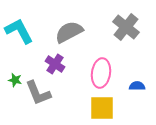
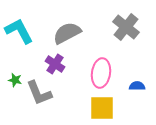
gray semicircle: moved 2 px left, 1 px down
gray L-shape: moved 1 px right
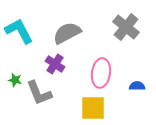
yellow square: moved 9 px left
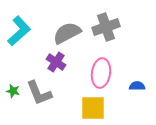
gray cross: moved 20 px left; rotated 32 degrees clockwise
cyan L-shape: rotated 76 degrees clockwise
purple cross: moved 1 px right, 2 px up
green star: moved 2 px left, 11 px down
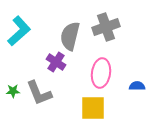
gray semicircle: moved 3 px right, 3 px down; rotated 48 degrees counterclockwise
green star: rotated 16 degrees counterclockwise
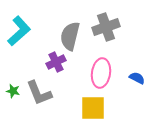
purple cross: rotated 30 degrees clockwise
blue semicircle: moved 8 px up; rotated 28 degrees clockwise
green star: rotated 16 degrees clockwise
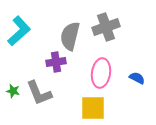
purple cross: rotated 18 degrees clockwise
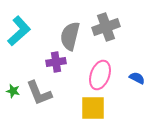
pink ellipse: moved 1 px left, 2 px down; rotated 12 degrees clockwise
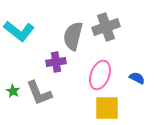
cyan L-shape: rotated 80 degrees clockwise
gray semicircle: moved 3 px right
green star: rotated 16 degrees clockwise
yellow square: moved 14 px right
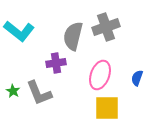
purple cross: moved 1 px down
blue semicircle: rotated 98 degrees counterclockwise
